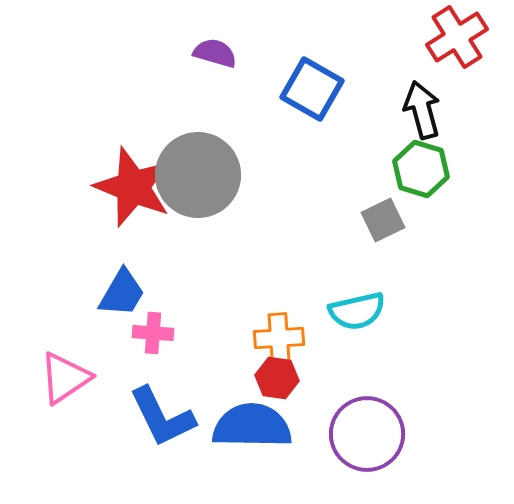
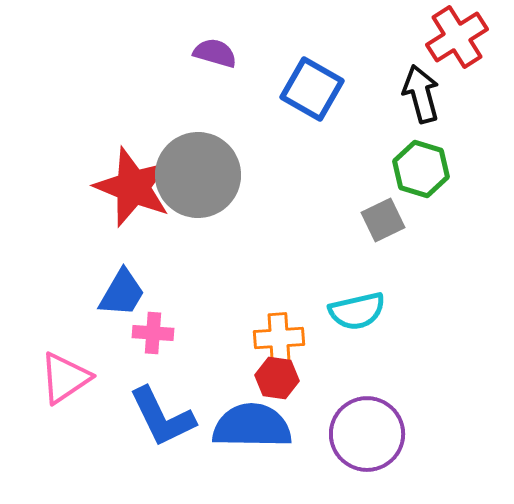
black arrow: moved 1 px left, 16 px up
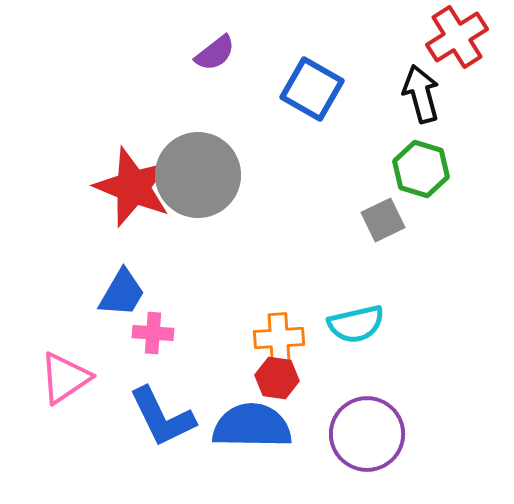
purple semicircle: rotated 126 degrees clockwise
cyan semicircle: moved 1 px left, 13 px down
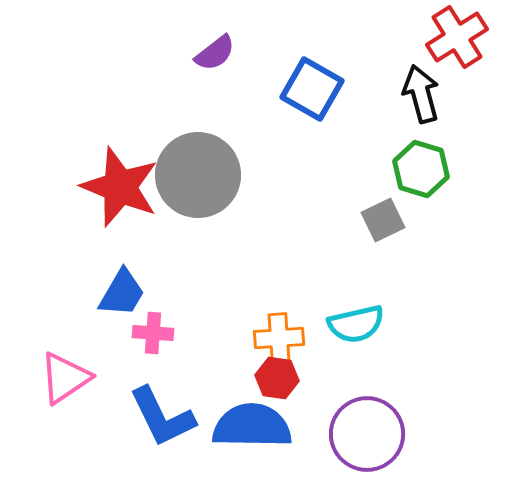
red star: moved 13 px left
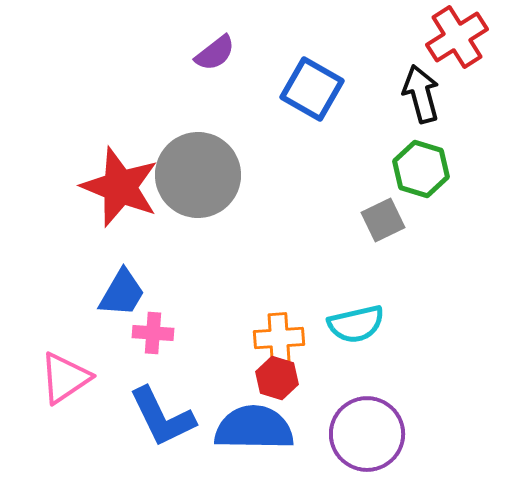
red hexagon: rotated 9 degrees clockwise
blue semicircle: moved 2 px right, 2 px down
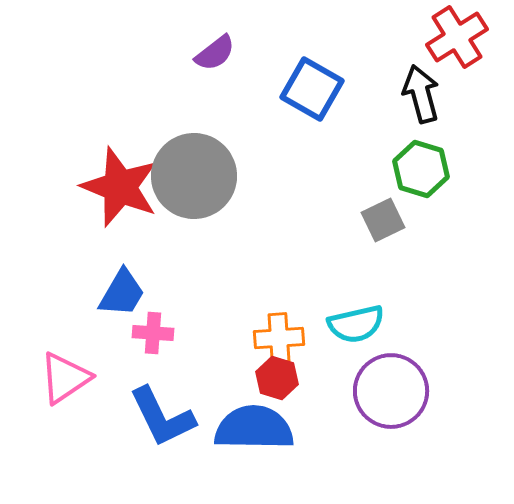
gray circle: moved 4 px left, 1 px down
purple circle: moved 24 px right, 43 px up
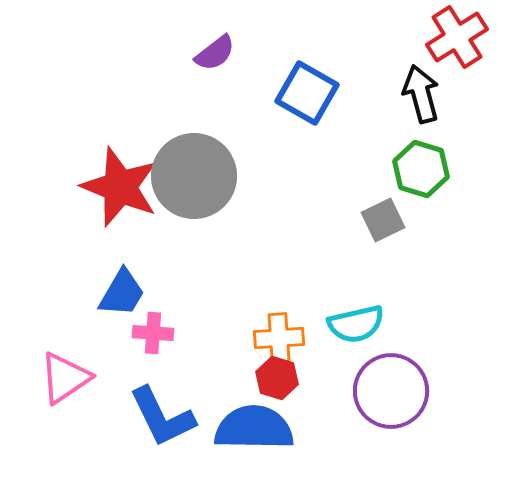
blue square: moved 5 px left, 4 px down
